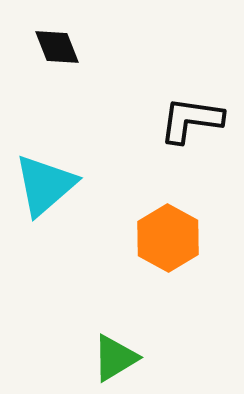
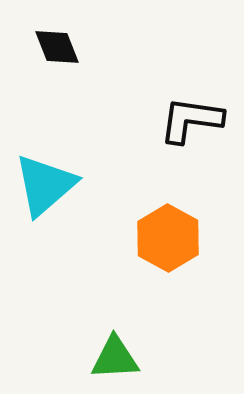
green triangle: rotated 28 degrees clockwise
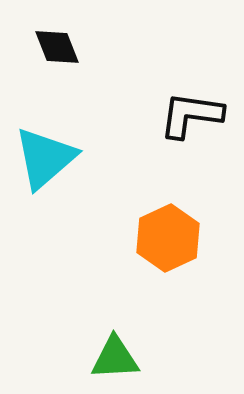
black L-shape: moved 5 px up
cyan triangle: moved 27 px up
orange hexagon: rotated 6 degrees clockwise
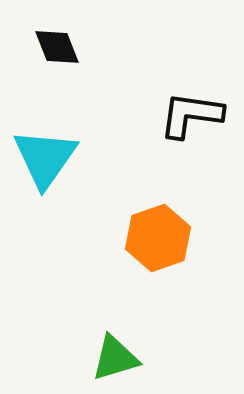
cyan triangle: rotated 14 degrees counterclockwise
orange hexagon: moved 10 px left; rotated 6 degrees clockwise
green triangle: rotated 14 degrees counterclockwise
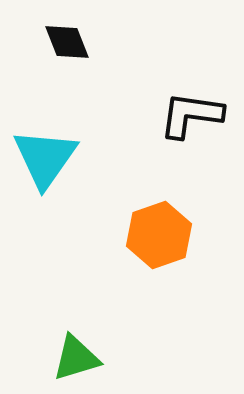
black diamond: moved 10 px right, 5 px up
orange hexagon: moved 1 px right, 3 px up
green triangle: moved 39 px left
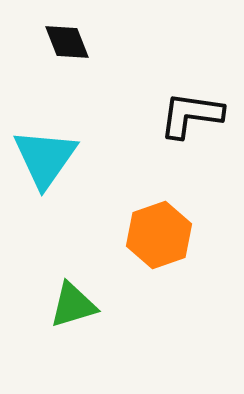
green triangle: moved 3 px left, 53 px up
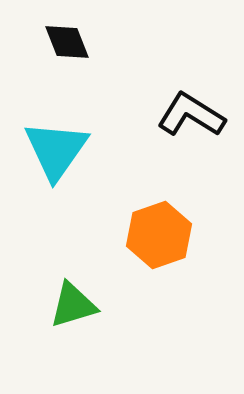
black L-shape: rotated 24 degrees clockwise
cyan triangle: moved 11 px right, 8 px up
